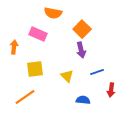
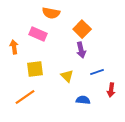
orange semicircle: moved 2 px left
orange arrow: rotated 16 degrees counterclockwise
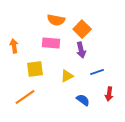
orange semicircle: moved 5 px right, 7 px down
pink rectangle: moved 13 px right, 9 px down; rotated 18 degrees counterclockwise
orange arrow: moved 1 px up
yellow triangle: rotated 48 degrees clockwise
red arrow: moved 2 px left, 4 px down
blue semicircle: rotated 32 degrees clockwise
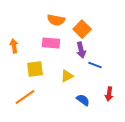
blue line: moved 2 px left, 7 px up; rotated 40 degrees clockwise
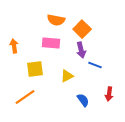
blue semicircle: rotated 16 degrees clockwise
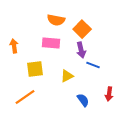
blue line: moved 2 px left
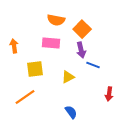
yellow triangle: moved 1 px right, 1 px down
blue semicircle: moved 12 px left, 12 px down
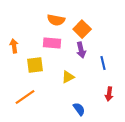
pink rectangle: moved 1 px right
blue line: moved 10 px right, 2 px up; rotated 56 degrees clockwise
yellow square: moved 4 px up
blue semicircle: moved 8 px right, 3 px up
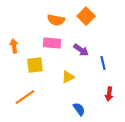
orange square: moved 4 px right, 13 px up
purple arrow: rotated 42 degrees counterclockwise
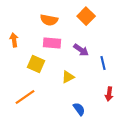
orange semicircle: moved 7 px left
orange arrow: moved 6 px up
yellow square: moved 1 px right, 1 px up; rotated 30 degrees clockwise
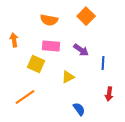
pink rectangle: moved 1 px left, 3 px down
blue line: rotated 16 degrees clockwise
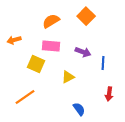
orange semicircle: moved 2 px right, 1 px down; rotated 138 degrees clockwise
orange arrow: rotated 96 degrees counterclockwise
purple arrow: moved 2 px right, 2 px down; rotated 14 degrees counterclockwise
